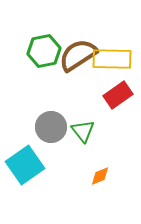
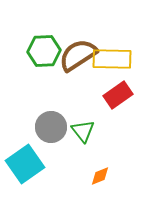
green hexagon: rotated 8 degrees clockwise
cyan square: moved 1 px up
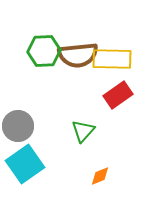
brown semicircle: rotated 153 degrees counterclockwise
gray circle: moved 33 px left, 1 px up
green triangle: rotated 20 degrees clockwise
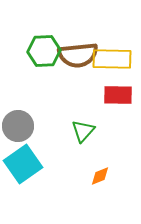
red rectangle: rotated 36 degrees clockwise
cyan square: moved 2 px left
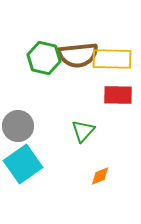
green hexagon: moved 7 px down; rotated 16 degrees clockwise
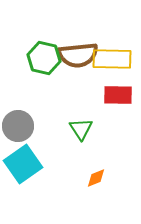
green triangle: moved 2 px left, 2 px up; rotated 15 degrees counterclockwise
orange diamond: moved 4 px left, 2 px down
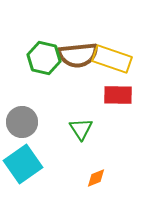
yellow rectangle: rotated 18 degrees clockwise
gray circle: moved 4 px right, 4 px up
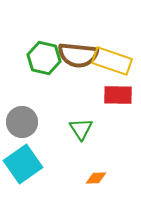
brown semicircle: rotated 12 degrees clockwise
yellow rectangle: moved 2 px down
orange diamond: rotated 20 degrees clockwise
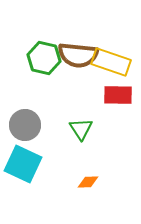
yellow rectangle: moved 1 px left, 1 px down
gray circle: moved 3 px right, 3 px down
cyan square: rotated 30 degrees counterclockwise
orange diamond: moved 8 px left, 4 px down
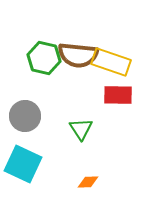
gray circle: moved 9 px up
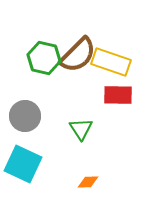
brown semicircle: rotated 51 degrees counterclockwise
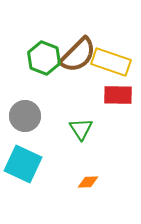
green hexagon: rotated 8 degrees clockwise
